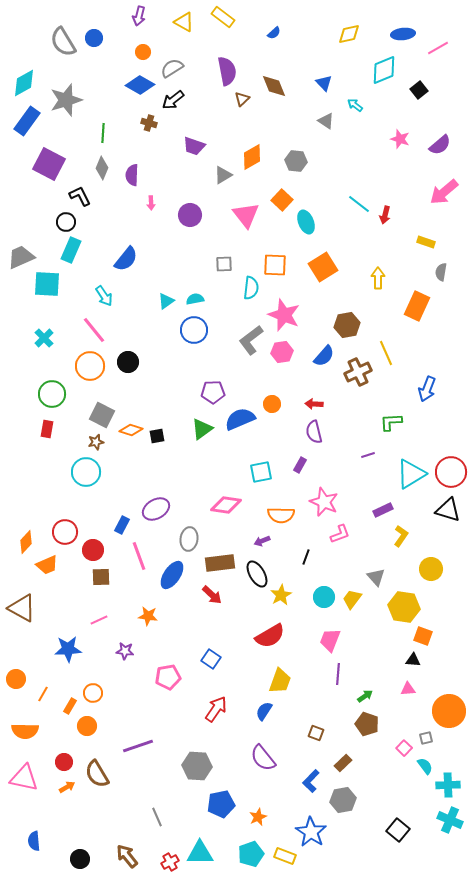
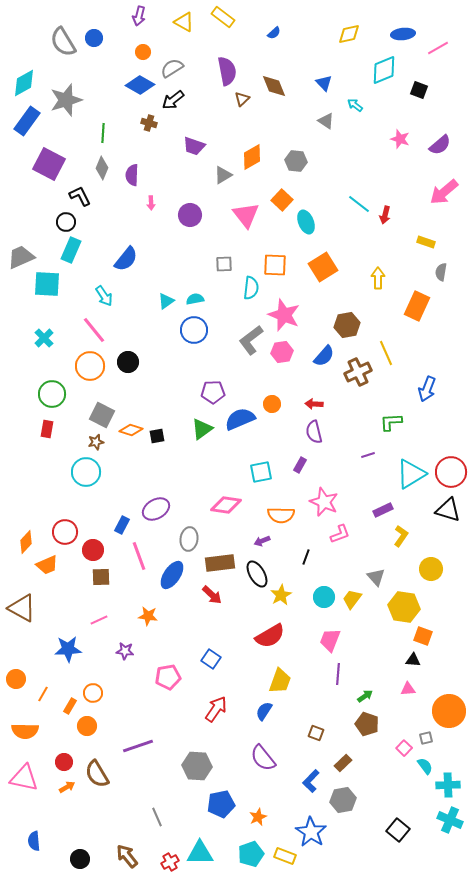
black square at (419, 90): rotated 30 degrees counterclockwise
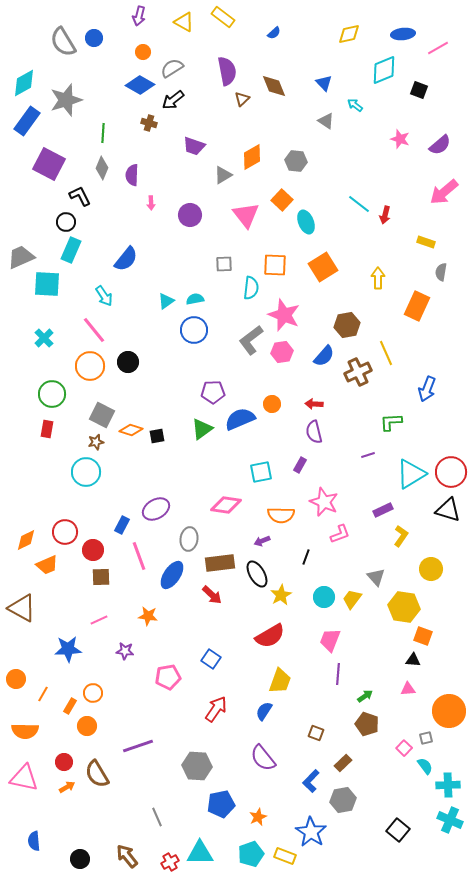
orange diamond at (26, 542): moved 2 px up; rotated 20 degrees clockwise
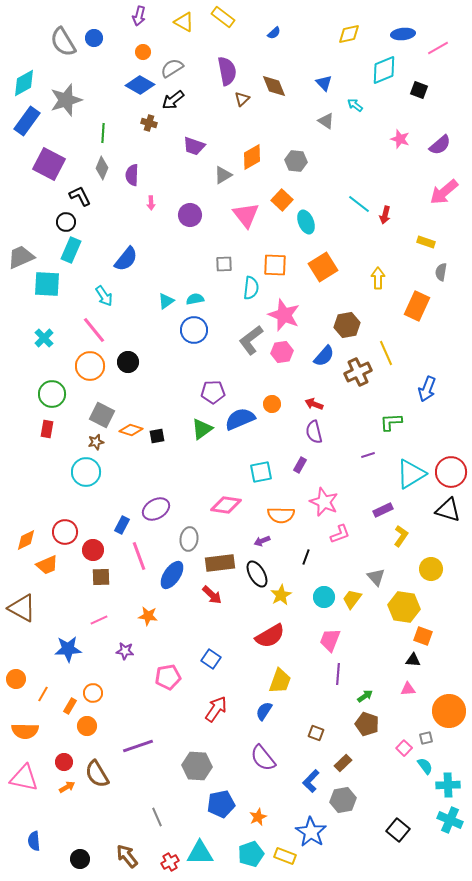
red arrow at (314, 404): rotated 18 degrees clockwise
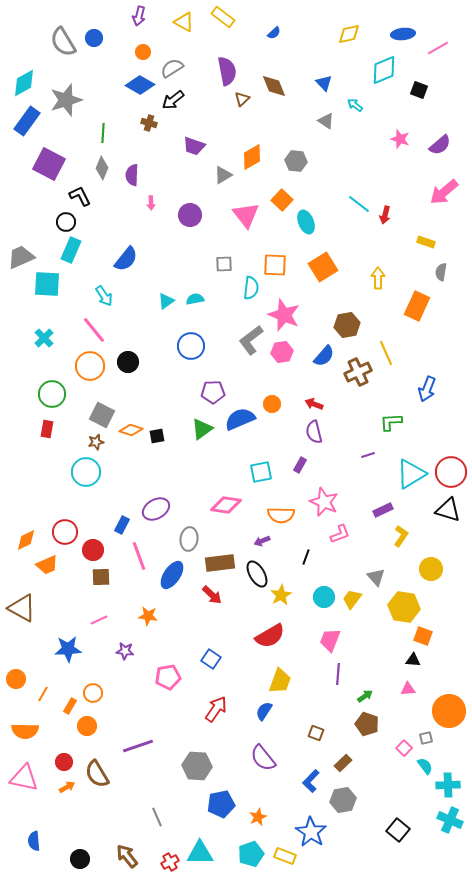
blue circle at (194, 330): moved 3 px left, 16 px down
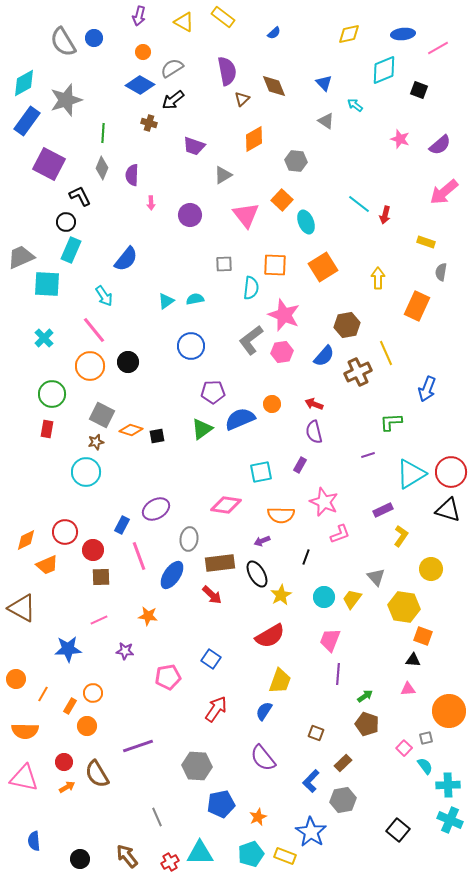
orange diamond at (252, 157): moved 2 px right, 18 px up
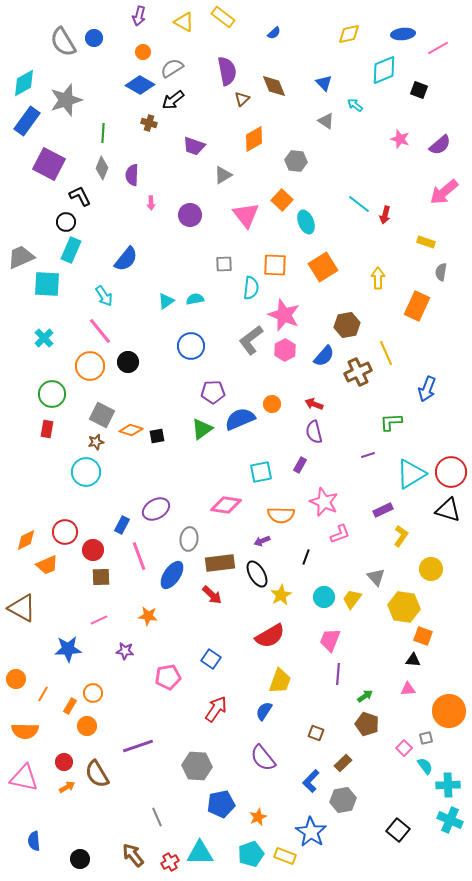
pink line at (94, 330): moved 6 px right, 1 px down
pink hexagon at (282, 352): moved 3 px right, 2 px up; rotated 20 degrees counterclockwise
brown arrow at (127, 856): moved 6 px right, 1 px up
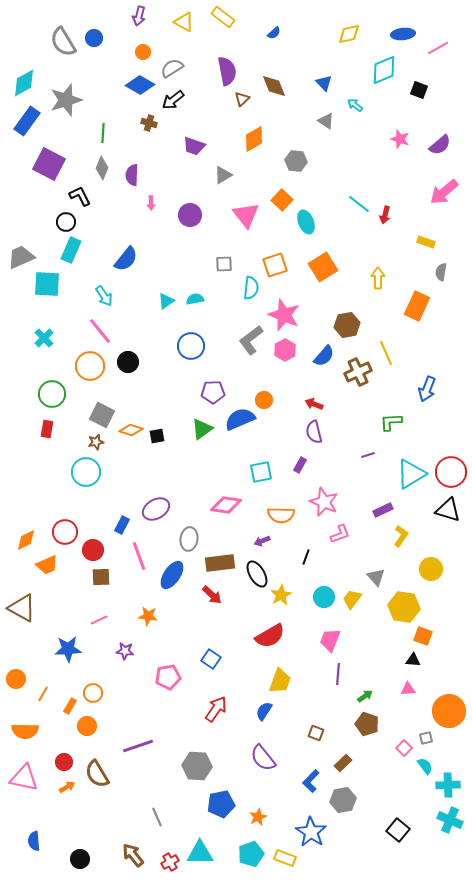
orange square at (275, 265): rotated 20 degrees counterclockwise
orange circle at (272, 404): moved 8 px left, 4 px up
yellow rectangle at (285, 856): moved 2 px down
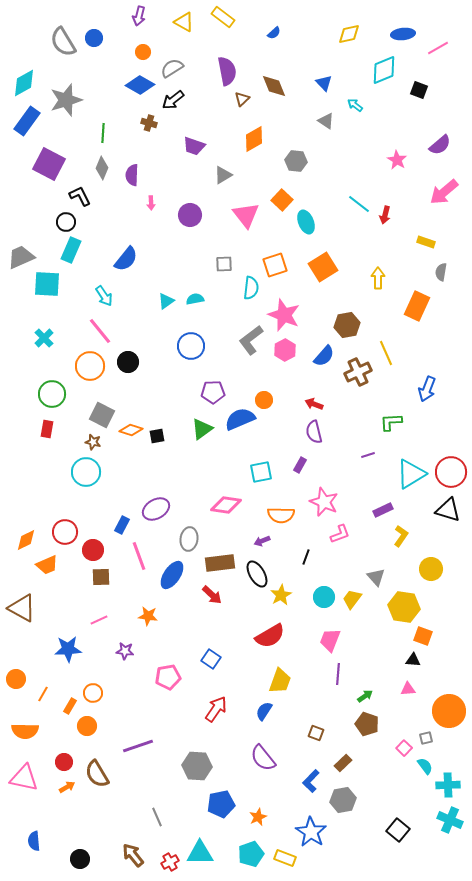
pink star at (400, 139): moved 3 px left, 21 px down; rotated 12 degrees clockwise
brown star at (96, 442): moved 3 px left; rotated 28 degrees clockwise
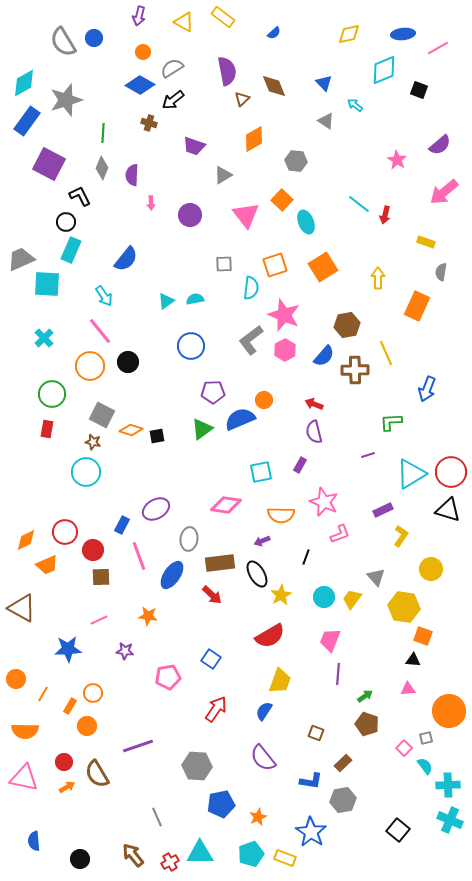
gray trapezoid at (21, 257): moved 2 px down
brown cross at (358, 372): moved 3 px left, 2 px up; rotated 24 degrees clockwise
blue L-shape at (311, 781): rotated 125 degrees counterclockwise
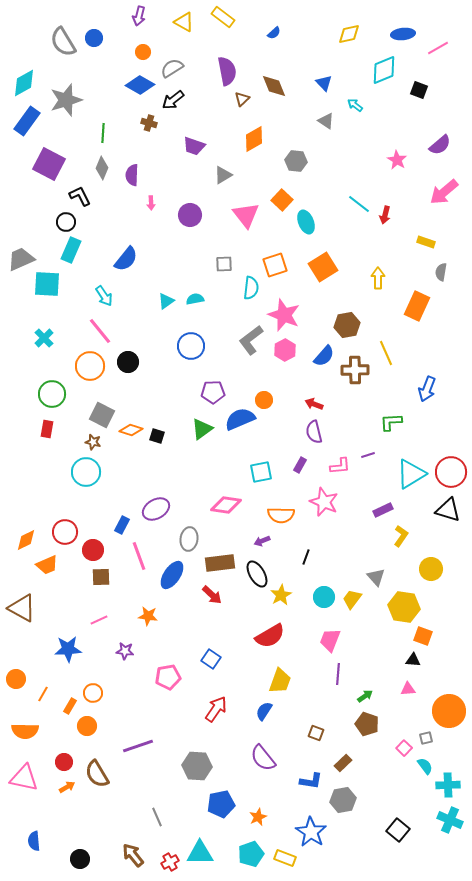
black square at (157, 436): rotated 28 degrees clockwise
pink L-shape at (340, 534): moved 68 px up; rotated 15 degrees clockwise
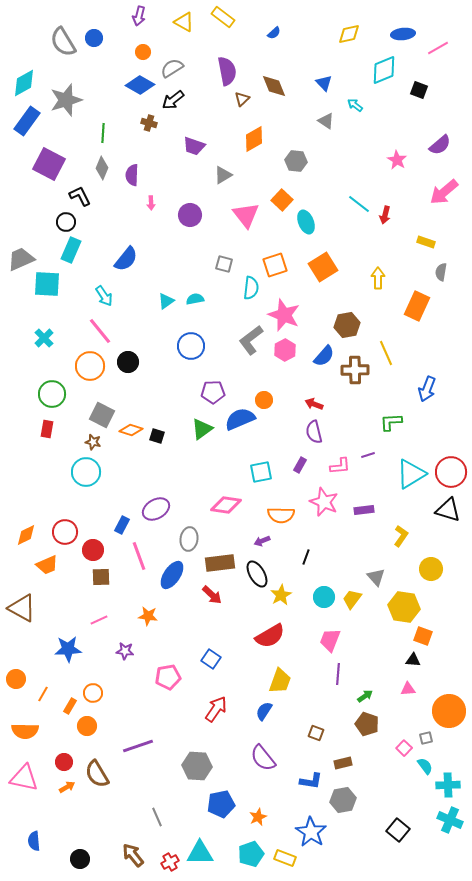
gray square at (224, 264): rotated 18 degrees clockwise
purple rectangle at (383, 510): moved 19 px left; rotated 18 degrees clockwise
orange diamond at (26, 540): moved 5 px up
brown rectangle at (343, 763): rotated 30 degrees clockwise
